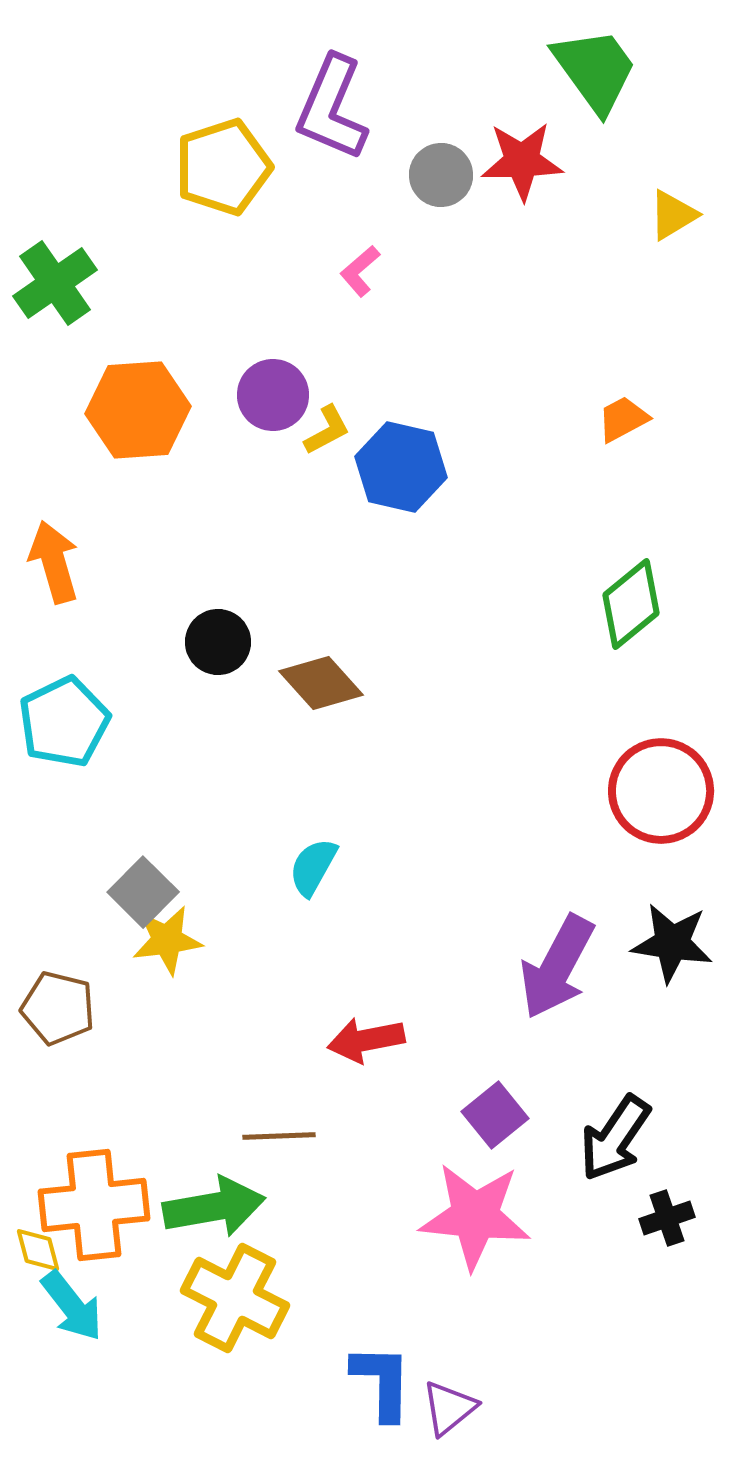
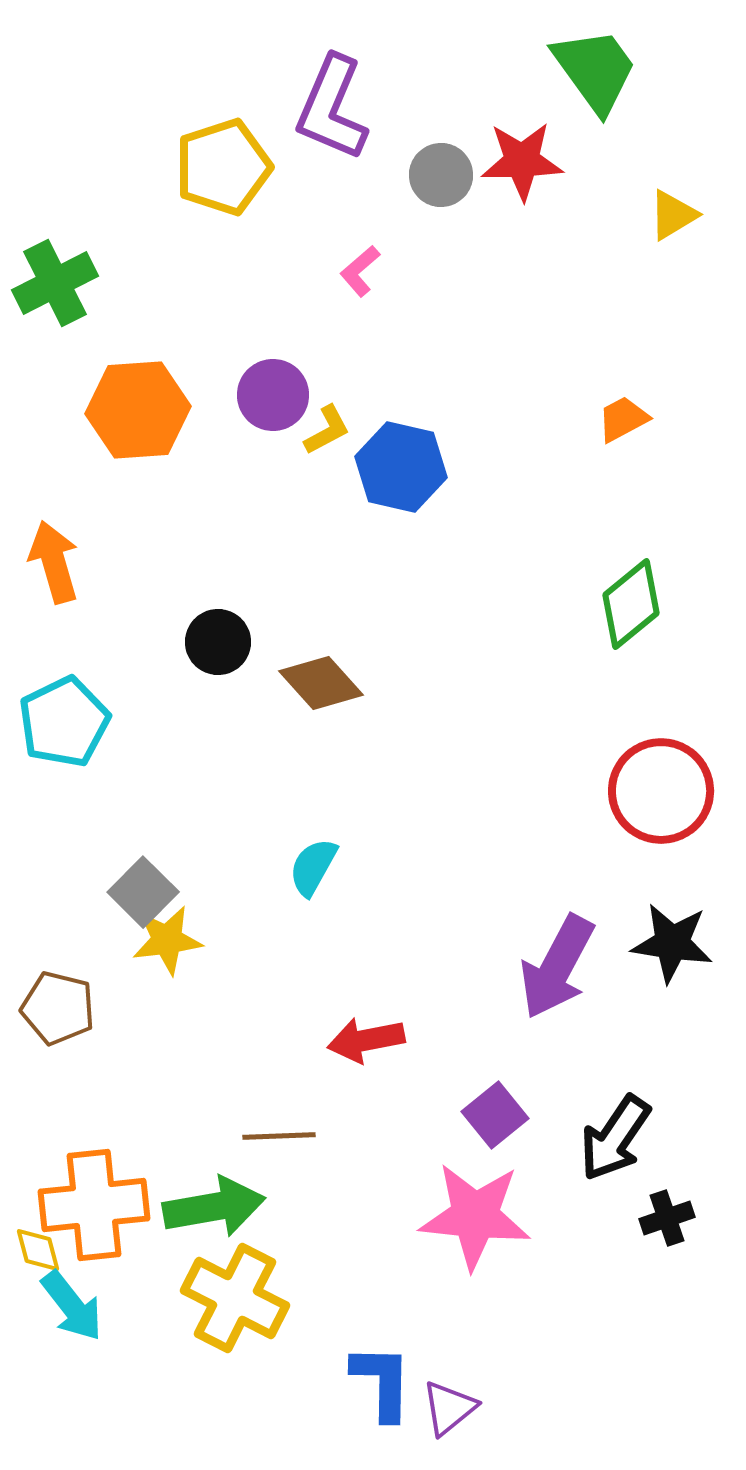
green cross: rotated 8 degrees clockwise
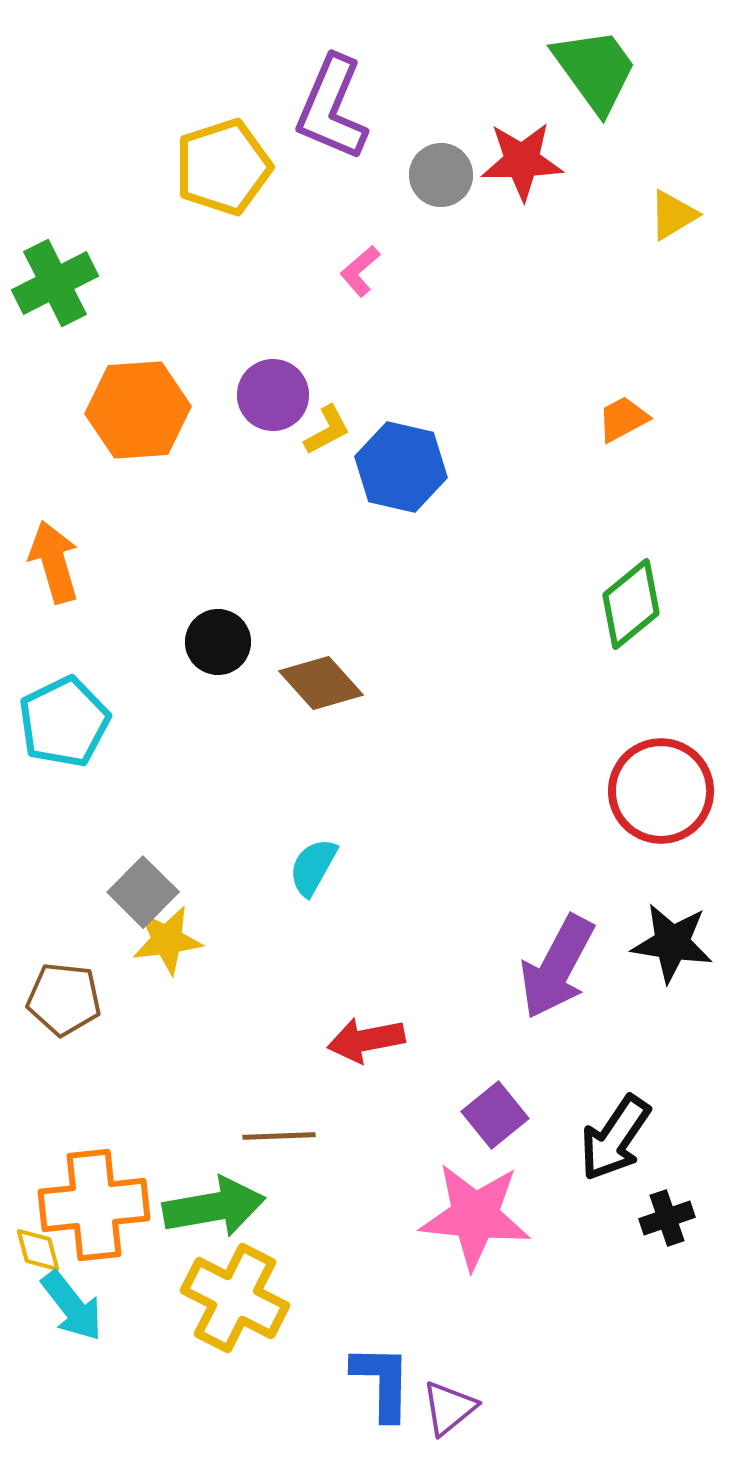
brown pentagon: moved 6 px right, 9 px up; rotated 8 degrees counterclockwise
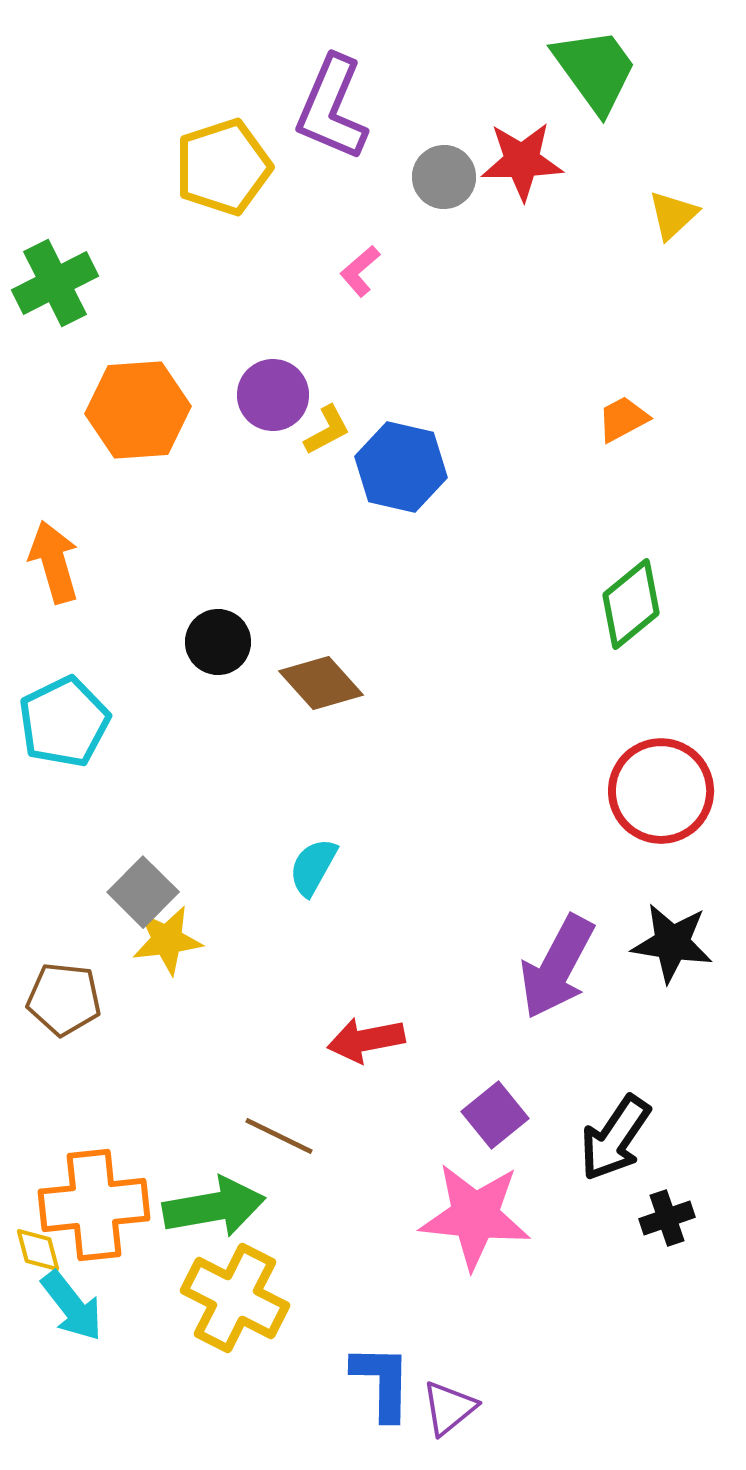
gray circle: moved 3 px right, 2 px down
yellow triangle: rotated 12 degrees counterclockwise
brown line: rotated 28 degrees clockwise
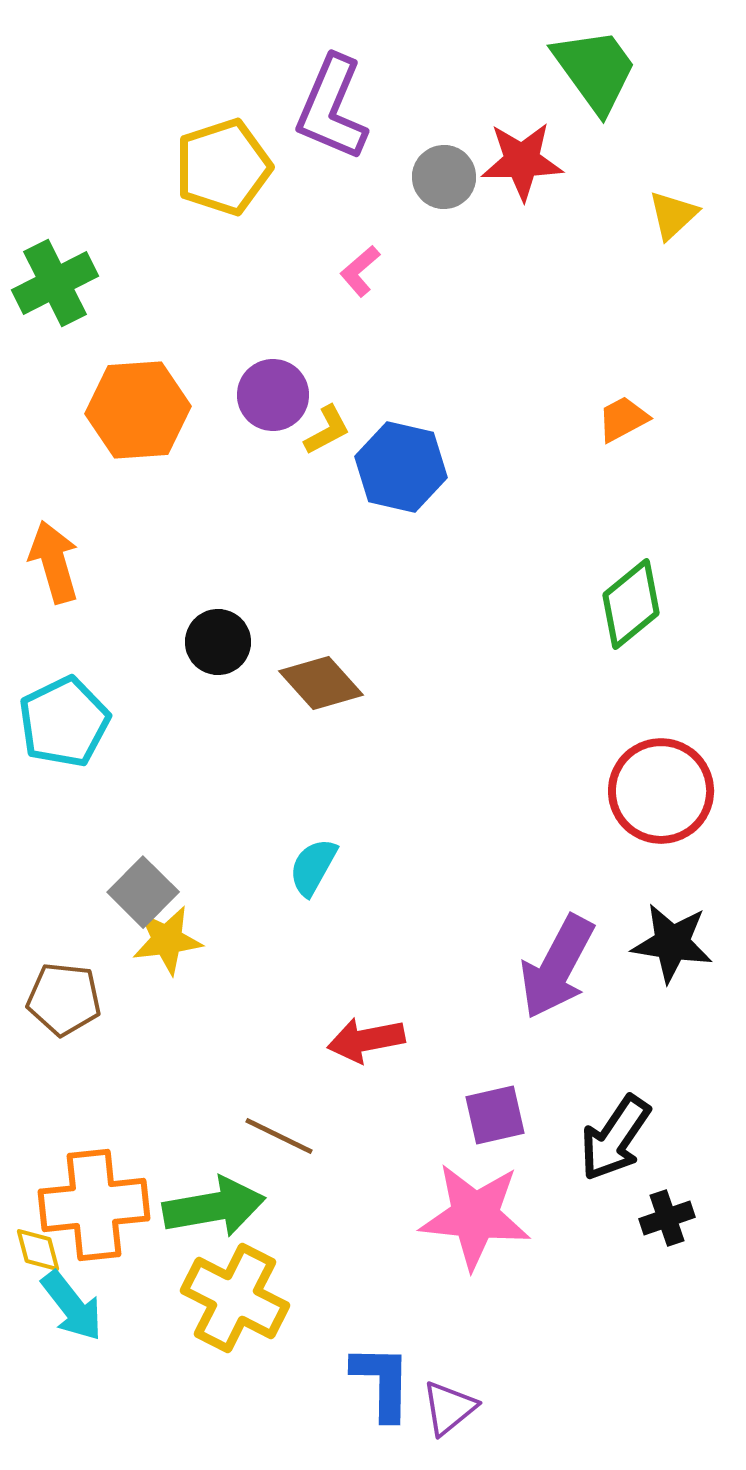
purple square: rotated 26 degrees clockwise
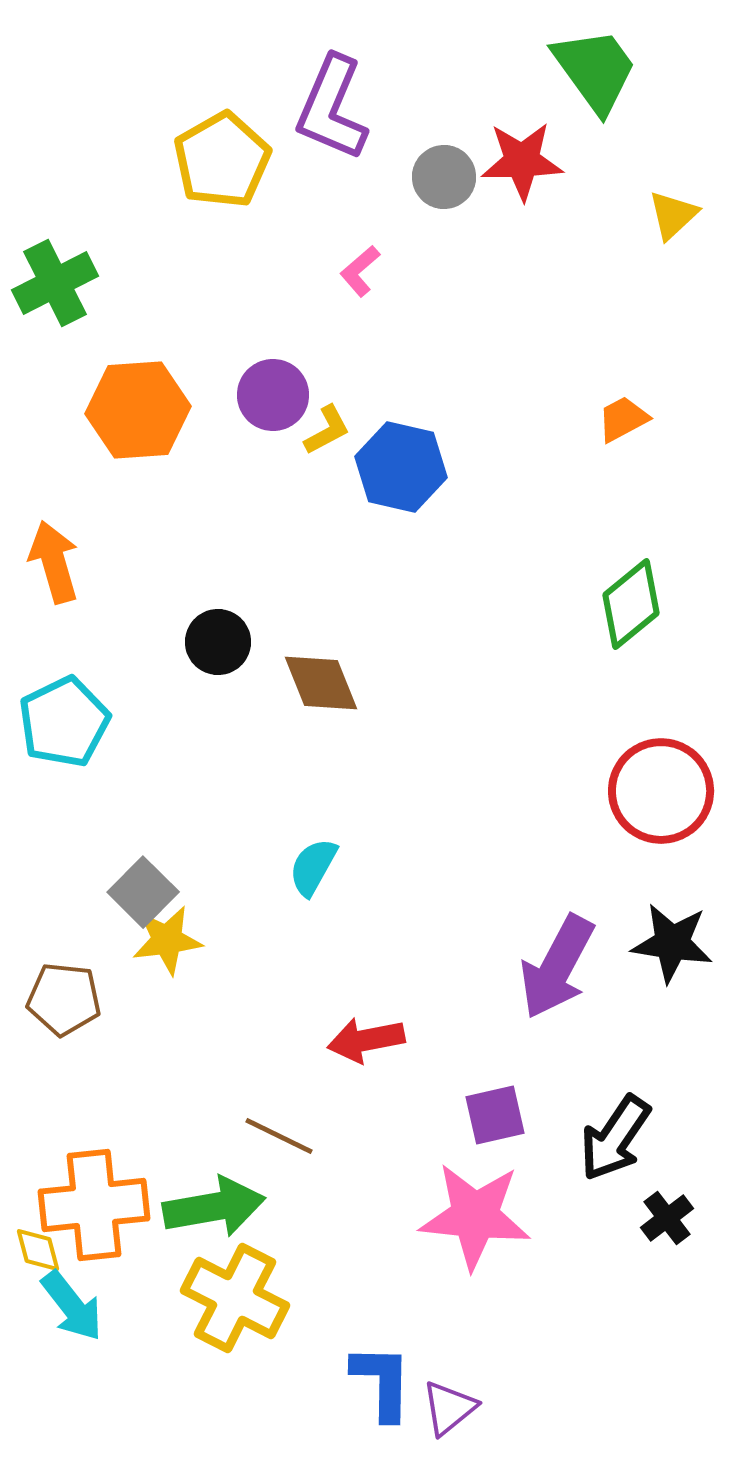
yellow pentagon: moved 1 px left, 7 px up; rotated 12 degrees counterclockwise
brown diamond: rotated 20 degrees clockwise
black cross: rotated 18 degrees counterclockwise
